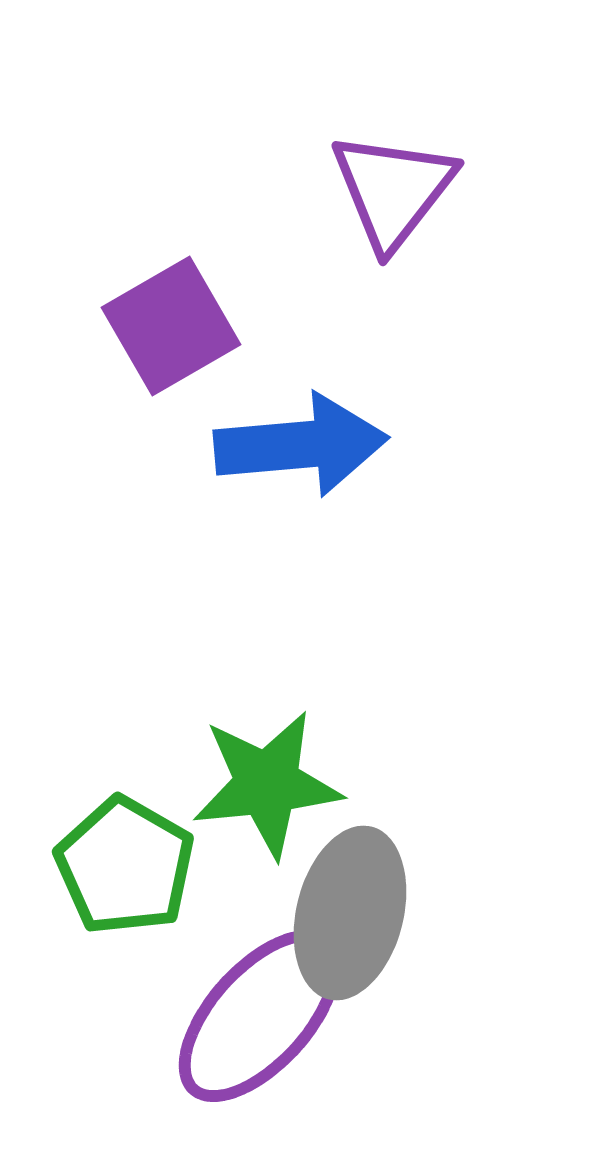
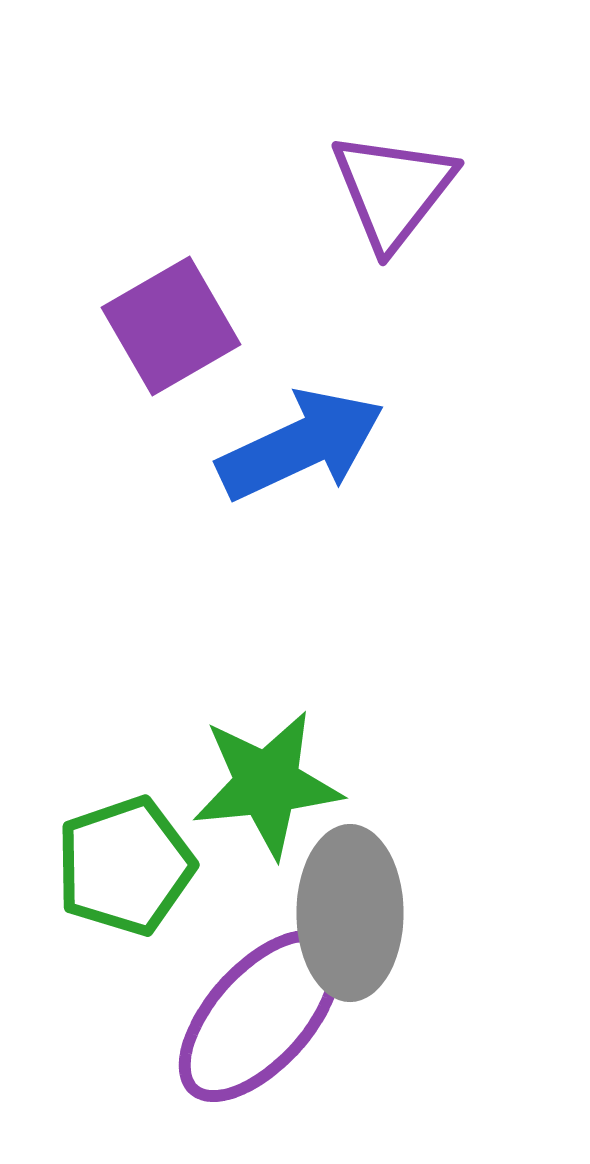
blue arrow: rotated 20 degrees counterclockwise
green pentagon: rotated 23 degrees clockwise
gray ellipse: rotated 14 degrees counterclockwise
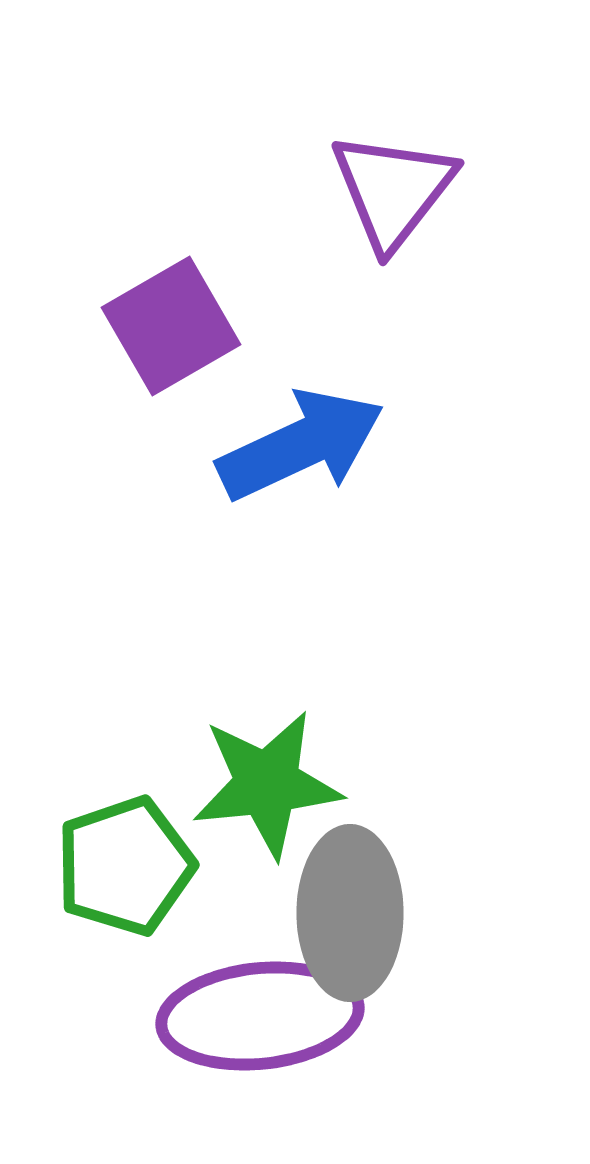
purple ellipse: rotated 42 degrees clockwise
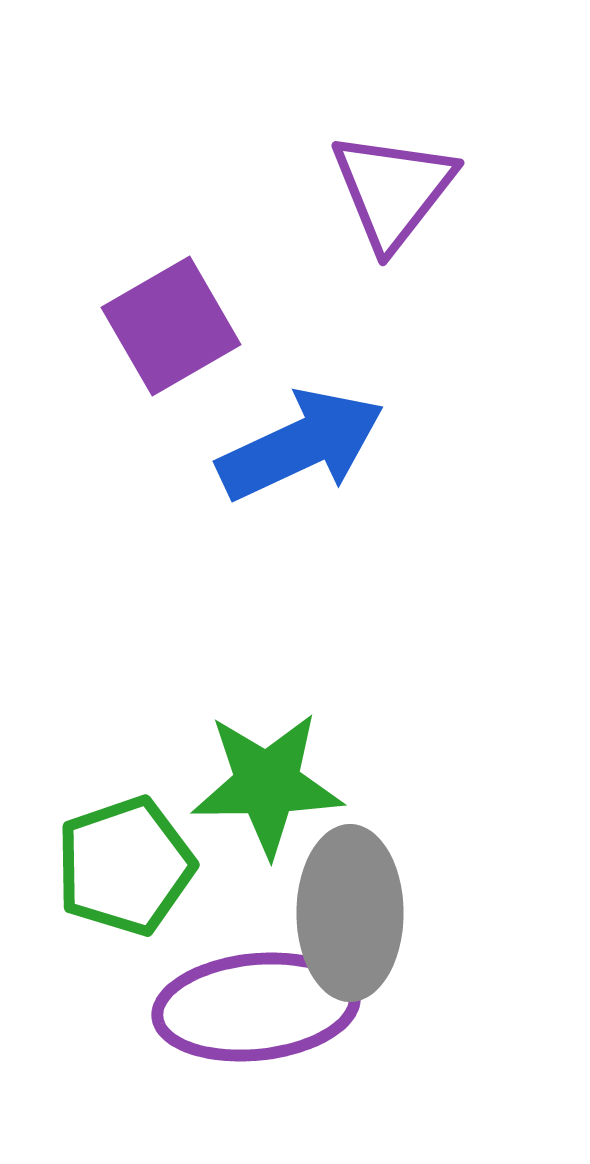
green star: rotated 5 degrees clockwise
purple ellipse: moved 4 px left, 9 px up
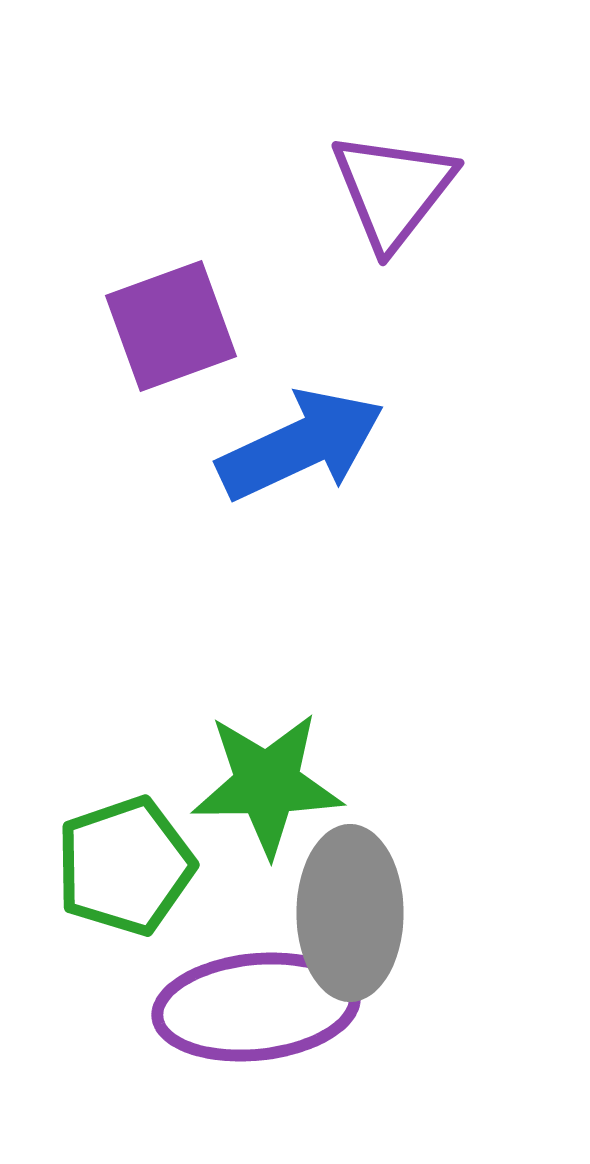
purple square: rotated 10 degrees clockwise
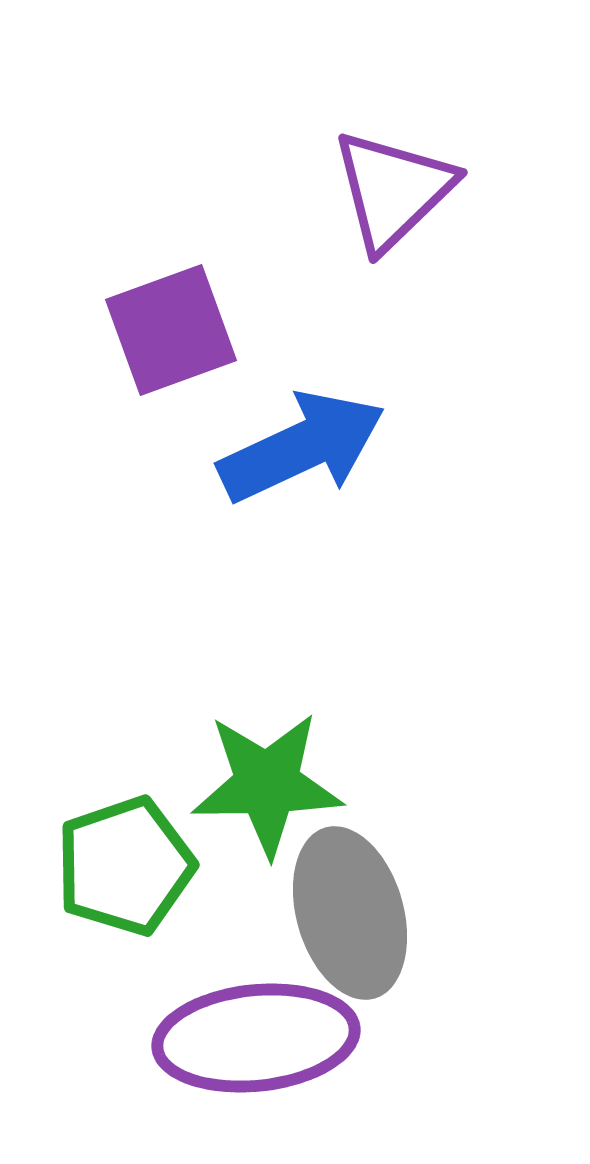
purple triangle: rotated 8 degrees clockwise
purple square: moved 4 px down
blue arrow: moved 1 px right, 2 px down
gray ellipse: rotated 16 degrees counterclockwise
purple ellipse: moved 31 px down
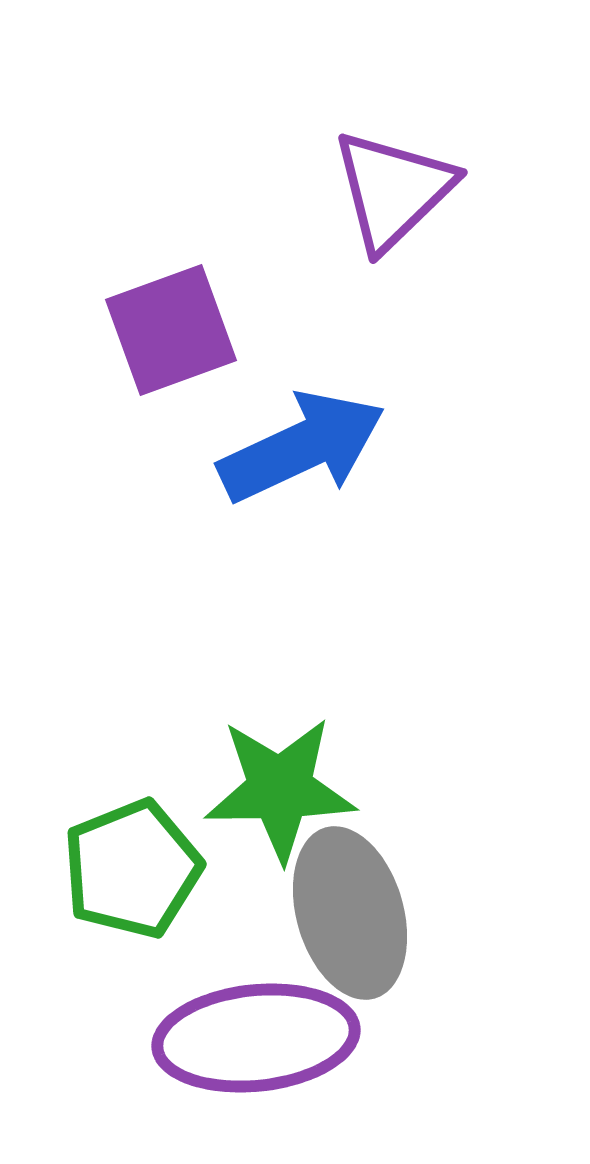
green star: moved 13 px right, 5 px down
green pentagon: moved 7 px right, 3 px down; rotated 3 degrees counterclockwise
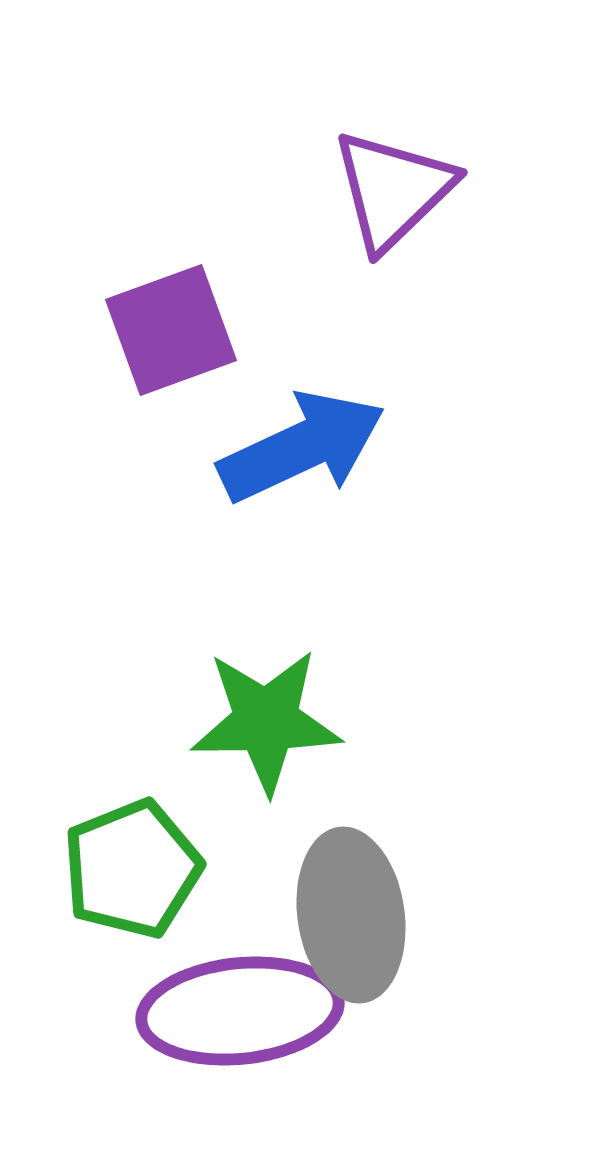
green star: moved 14 px left, 68 px up
gray ellipse: moved 1 px right, 2 px down; rotated 8 degrees clockwise
purple ellipse: moved 16 px left, 27 px up
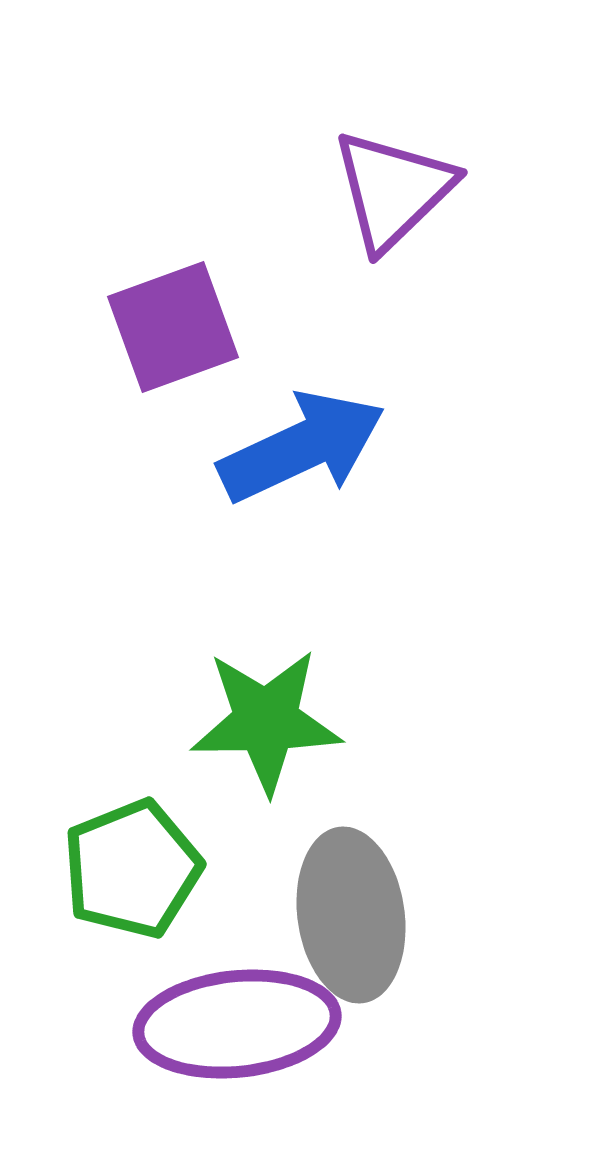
purple square: moved 2 px right, 3 px up
purple ellipse: moved 3 px left, 13 px down
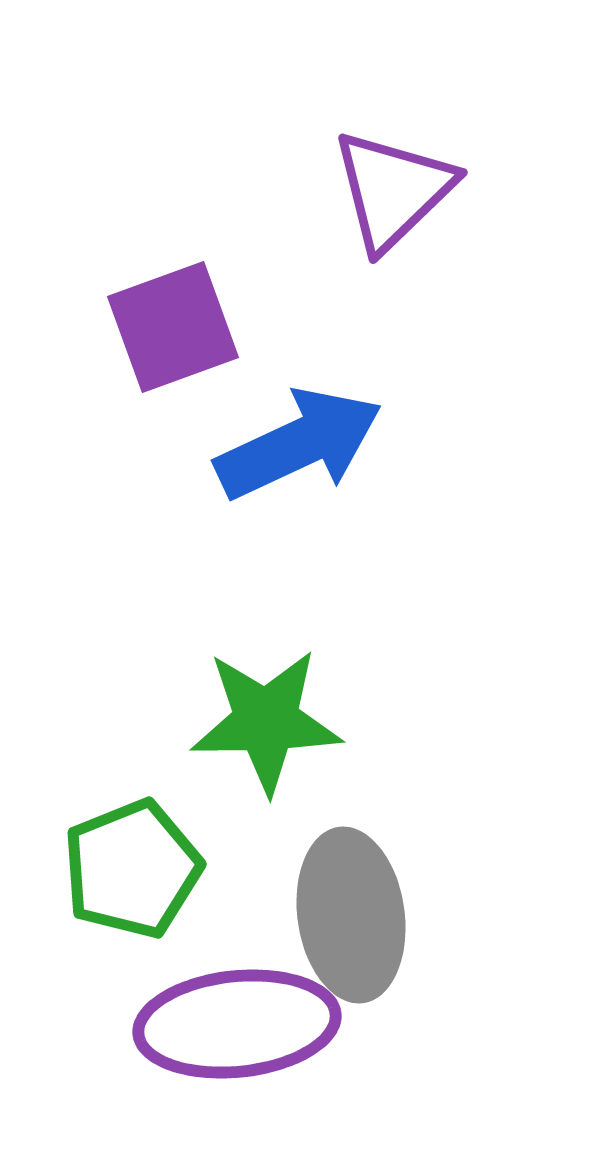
blue arrow: moved 3 px left, 3 px up
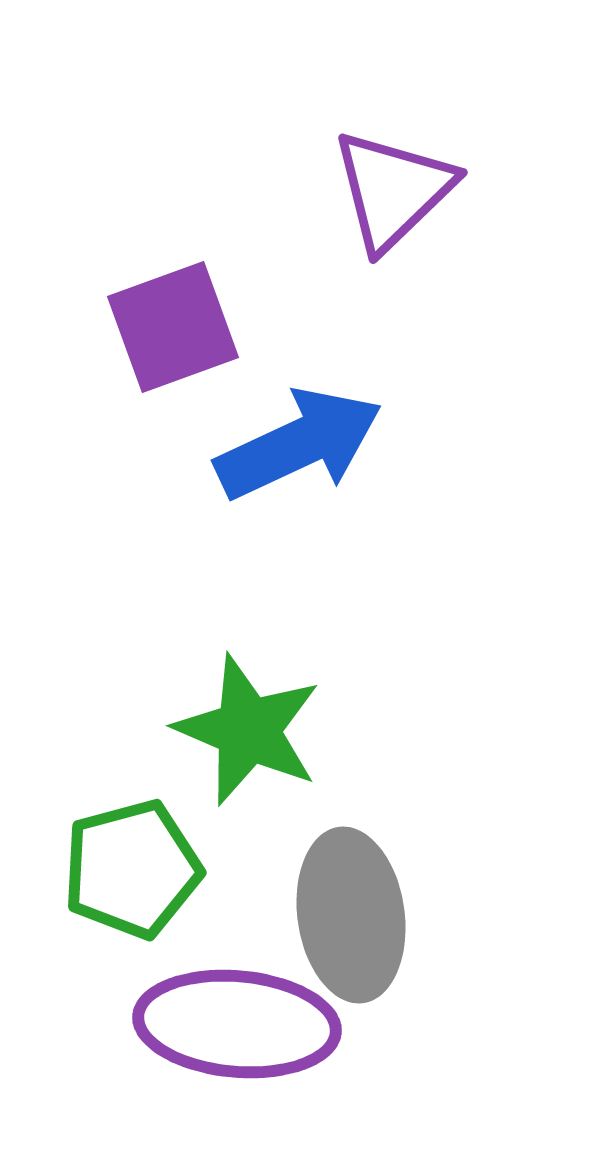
green star: moved 18 px left, 9 px down; rotated 24 degrees clockwise
green pentagon: rotated 7 degrees clockwise
purple ellipse: rotated 11 degrees clockwise
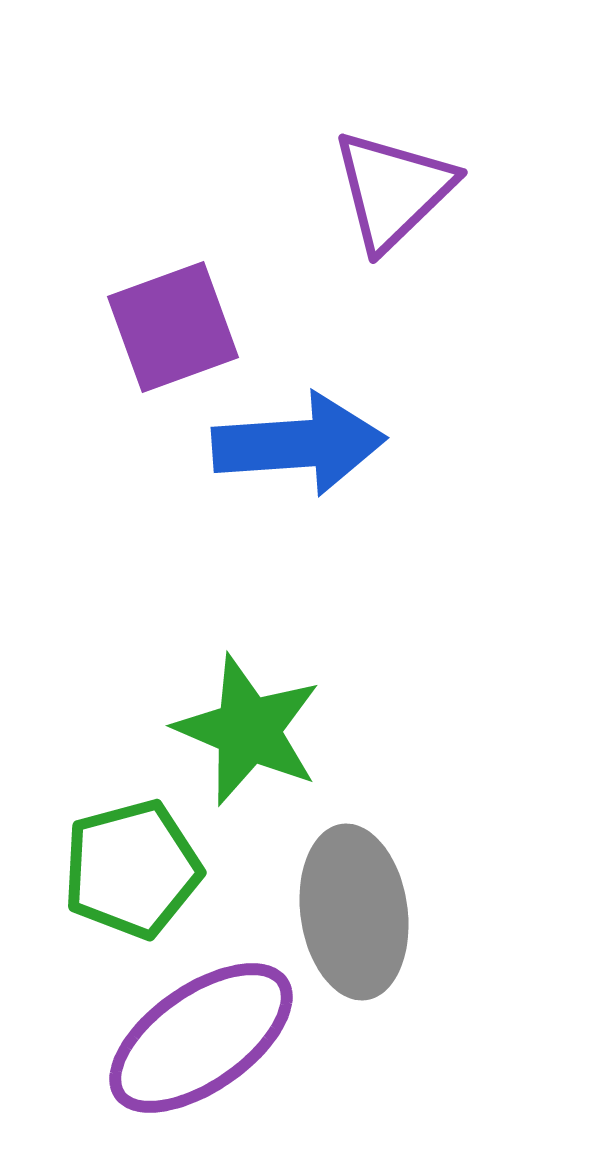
blue arrow: rotated 21 degrees clockwise
gray ellipse: moved 3 px right, 3 px up
purple ellipse: moved 36 px left, 14 px down; rotated 40 degrees counterclockwise
